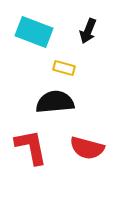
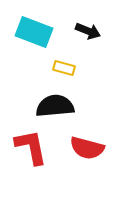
black arrow: rotated 90 degrees counterclockwise
black semicircle: moved 4 px down
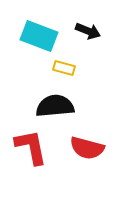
cyan rectangle: moved 5 px right, 4 px down
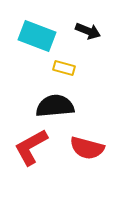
cyan rectangle: moved 2 px left
red L-shape: rotated 108 degrees counterclockwise
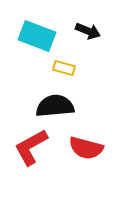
red semicircle: moved 1 px left
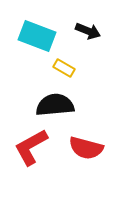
yellow rectangle: rotated 15 degrees clockwise
black semicircle: moved 1 px up
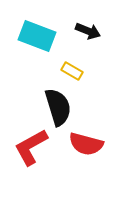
yellow rectangle: moved 8 px right, 3 px down
black semicircle: moved 3 px right, 2 px down; rotated 78 degrees clockwise
red semicircle: moved 4 px up
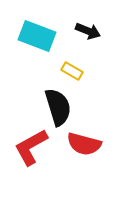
red semicircle: moved 2 px left
